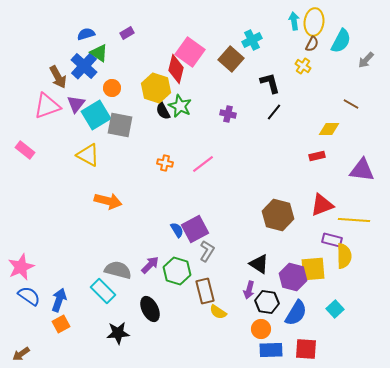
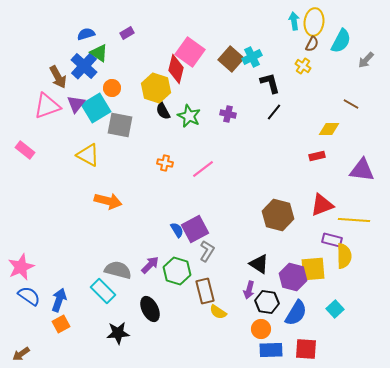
cyan cross at (252, 40): moved 17 px down
green star at (180, 106): moved 9 px right, 10 px down
cyan square at (96, 115): moved 7 px up
pink line at (203, 164): moved 5 px down
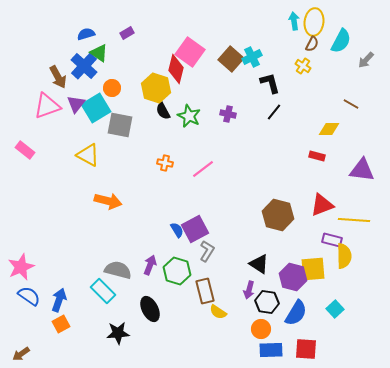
red rectangle at (317, 156): rotated 28 degrees clockwise
purple arrow at (150, 265): rotated 24 degrees counterclockwise
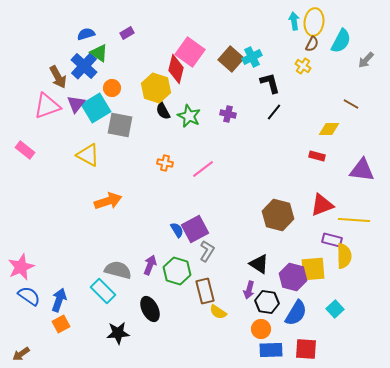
orange arrow at (108, 201): rotated 32 degrees counterclockwise
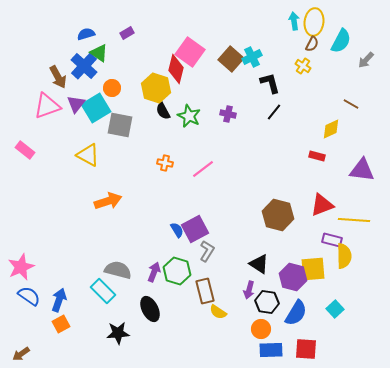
yellow diamond at (329, 129): moved 2 px right; rotated 25 degrees counterclockwise
purple arrow at (150, 265): moved 4 px right, 7 px down
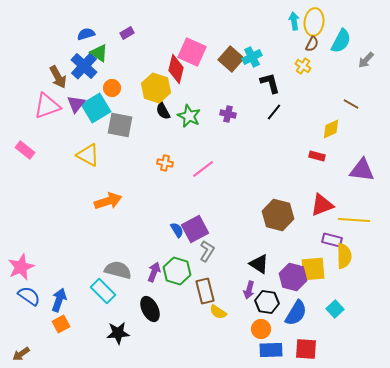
pink square at (190, 52): moved 2 px right; rotated 12 degrees counterclockwise
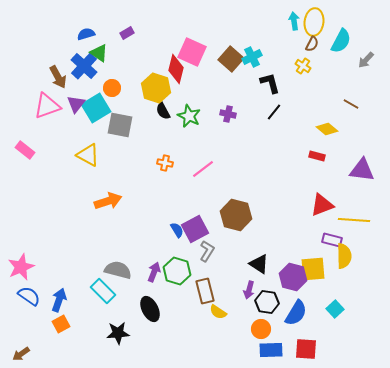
yellow diamond at (331, 129): moved 4 px left; rotated 65 degrees clockwise
brown hexagon at (278, 215): moved 42 px left
